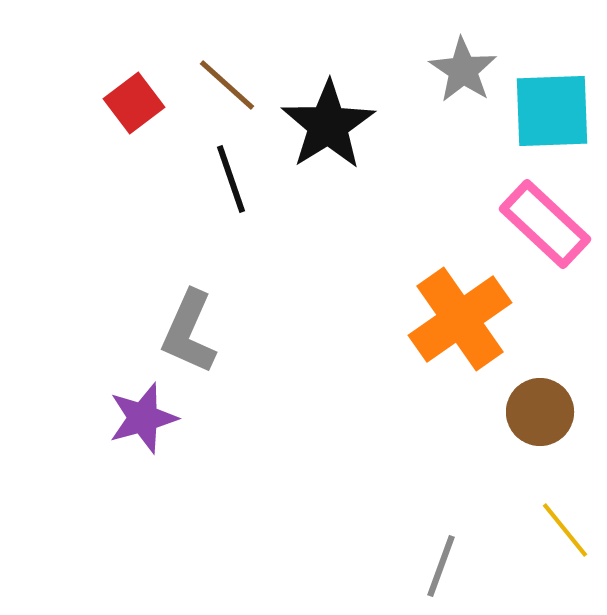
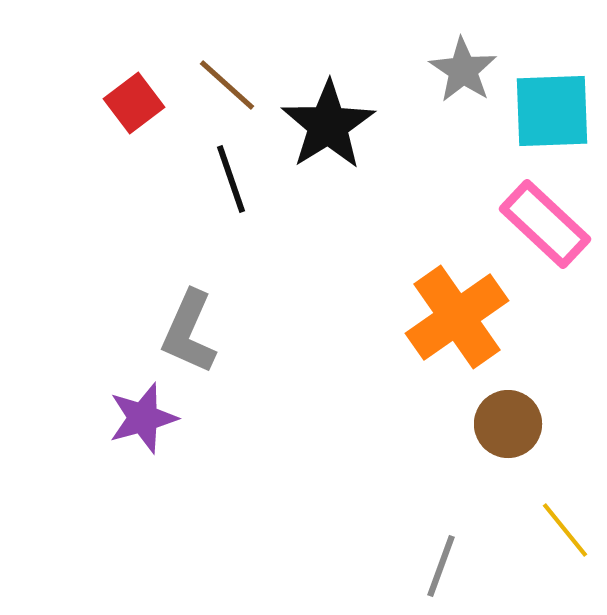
orange cross: moved 3 px left, 2 px up
brown circle: moved 32 px left, 12 px down
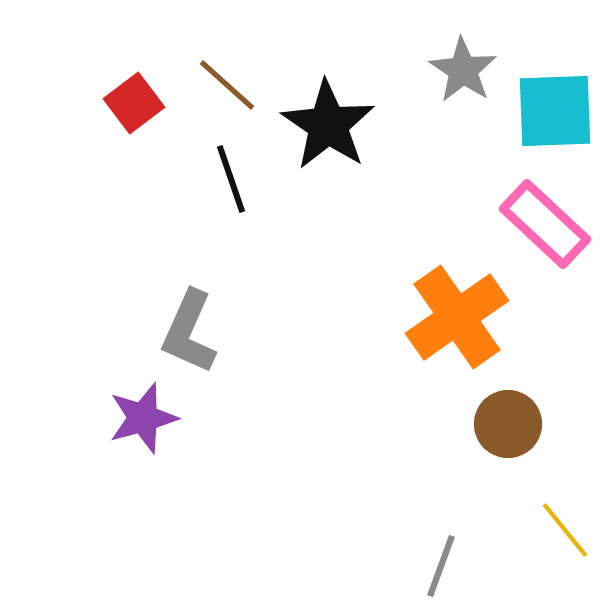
cyan square: moved 3 px right
black star: rotated 6 degrees counterclockwise
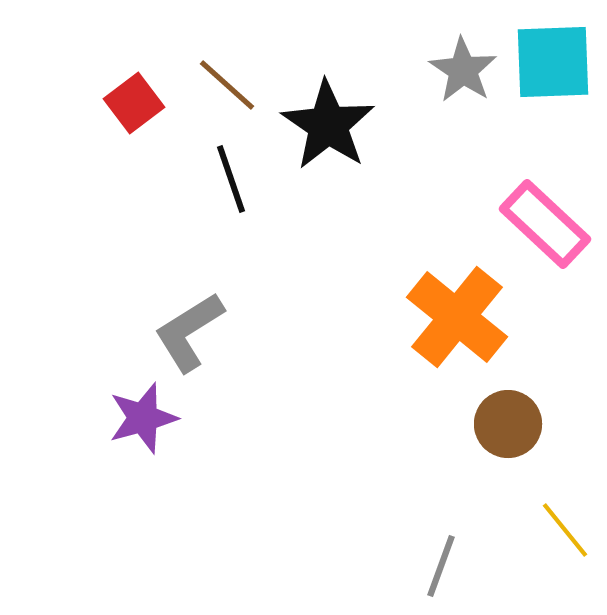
cyan square: moved 2 px left, 49 px up
orange cross: rotated 16 degrees counterclockwise
gray L-shape: rotated 34 degrees clockwise
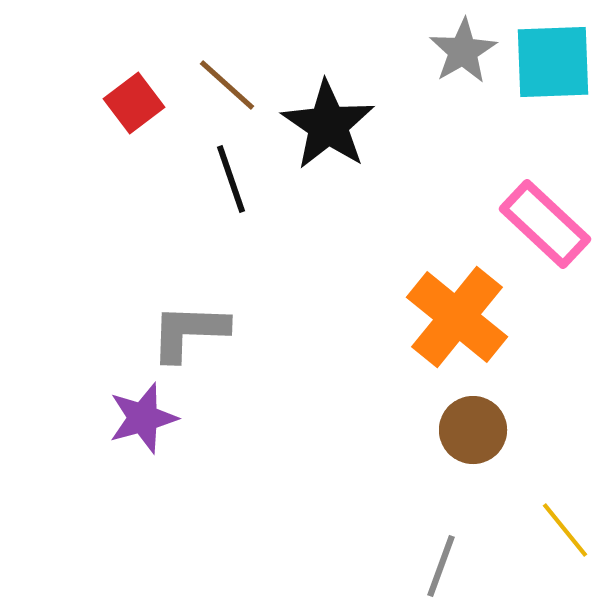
gray star: moved 19 px up; rotated 8 degrees clockwise
gray L-shape: rotated 34 degrees clockwise
brown circle: moved 35 px left, 6 px down
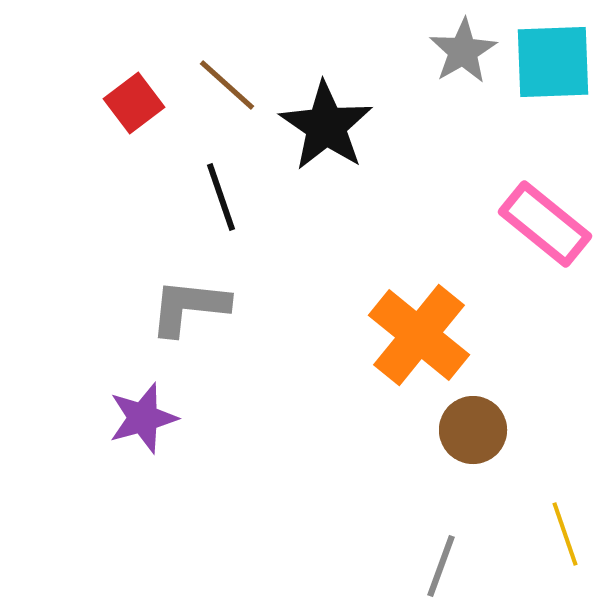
black star: moved 2 px left, 1 px down
black line: moved 10 px left, 18 px down
pink rectangle: rotated 4 degrees counterclockwise
orange cross: moved 38 px left, 18 px down
gray L-shape: moved 25 px up; rotated 4 degrees clockwise
yellow line: moved 4 px down; rotated 20 degrees clockwise
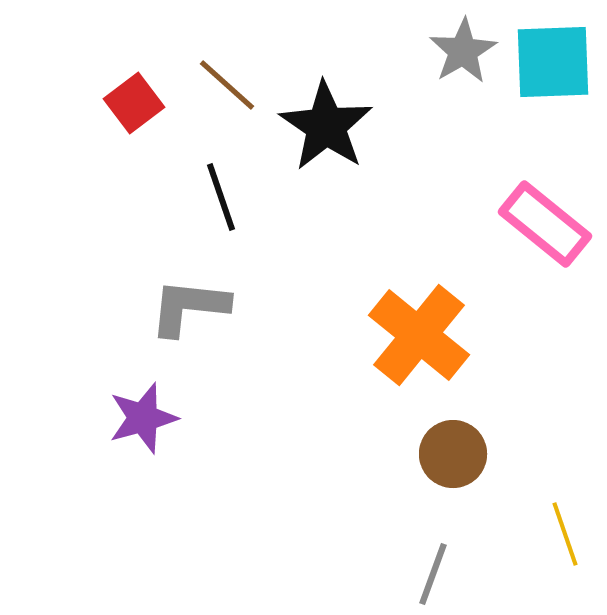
brown circle: moved 20 px left, 24 px down
gray line: moved 8 px left, 8 px down
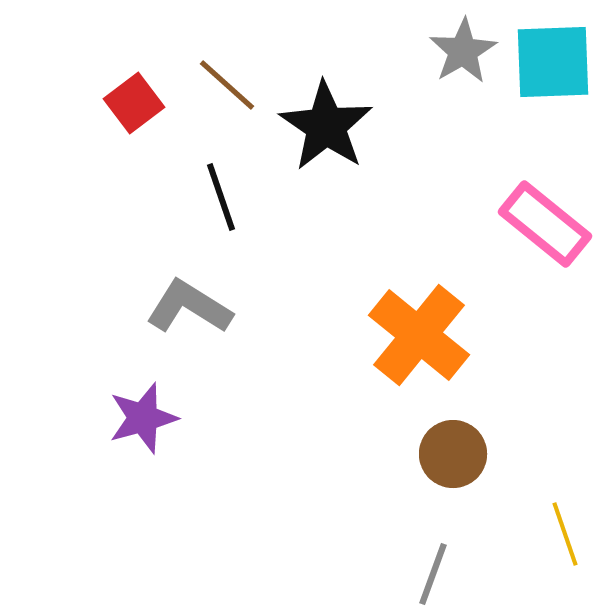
gray L-shape: rotated 26 degrees clockwise
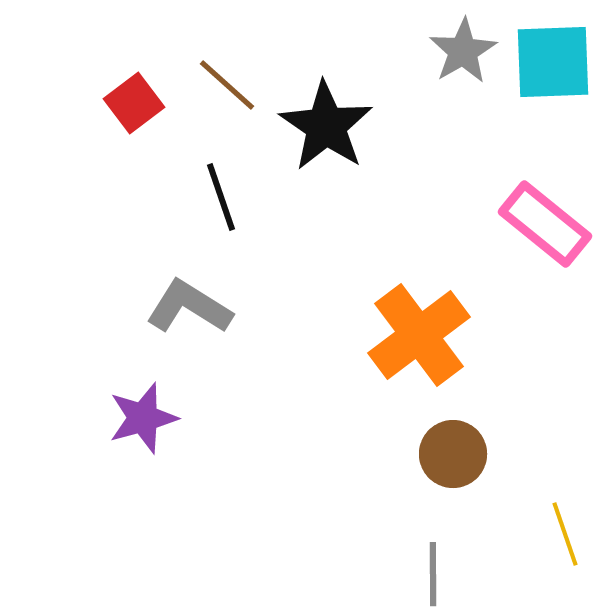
orange cross: rotated 14 degrees clockwise
gray line: rotated 20 degrees counterclockwise
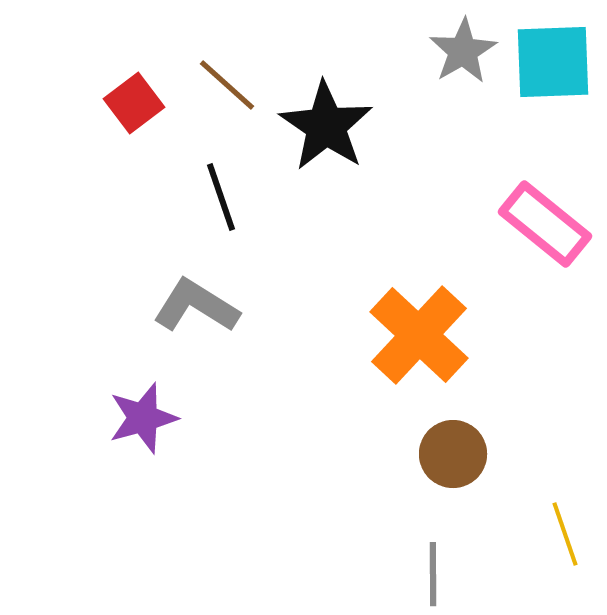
gray L-shape: moved 7 px right, 1 px up
orange cross: rotated 10 degrees counterclockwise
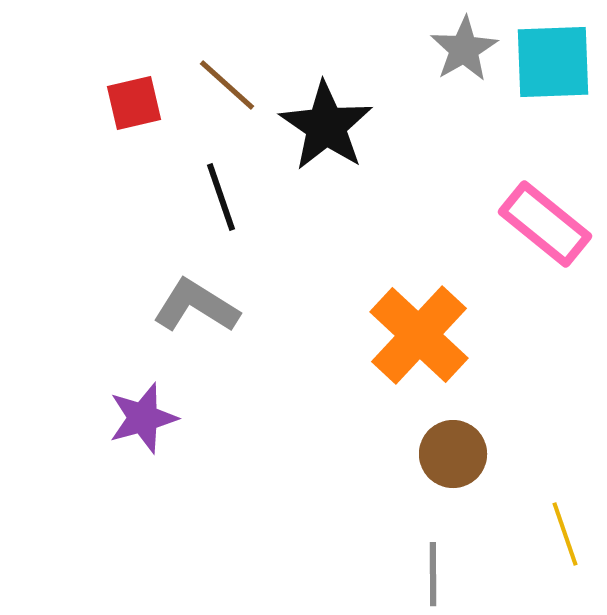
gray star: moved 1 px right, 2 px up
red square: rotated 24 degrees clockwise
